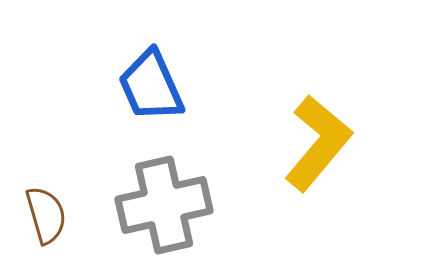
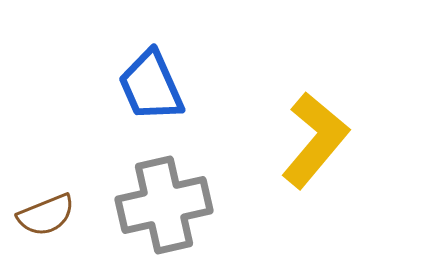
yellow L-shape: moved 3 px left, 3 px up
brown semicircle: rotated 84 degrees clockwise
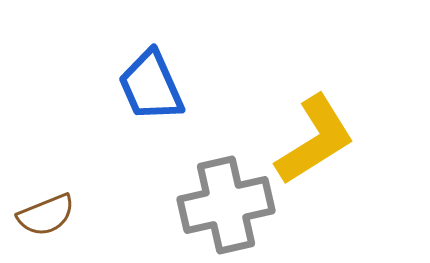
yellow L-shape: rotated 18 degrees clockwise
gray cross: moved 62 px right
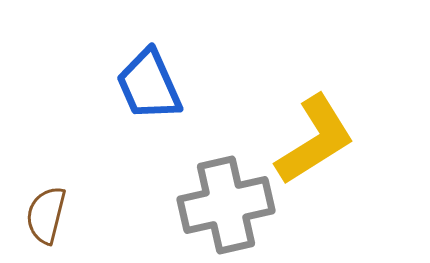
blue trapezoid: moved 2 px left, 1 px up
brown semicircle: rotated 126 degrees clockwise
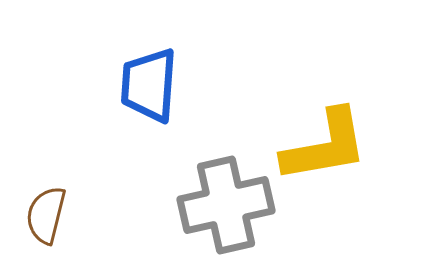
blue trapezoid: rotated 28 degrees clockwise
yellow L-shape: moved 10 px right, 6 px down; rotated 22 degrees clockwise
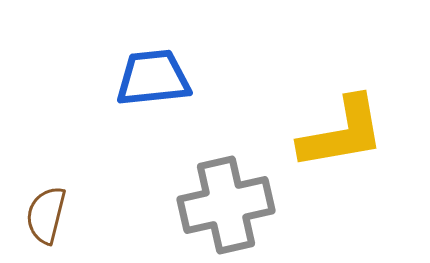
blue trapezoid: moved 4 px right, 7 px up; rotated 80 degrees clockwise
yellow L-shape: moved 17 px right, 13 px up
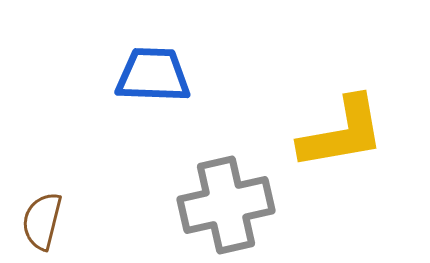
blue trapezoid: moved 3 px up; rotated 8 degrees clockwise
brown semicircle: moved 4 px left, 6 px down
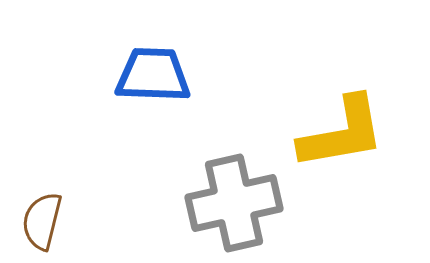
gray cross: moved 8 px right, 2 px up
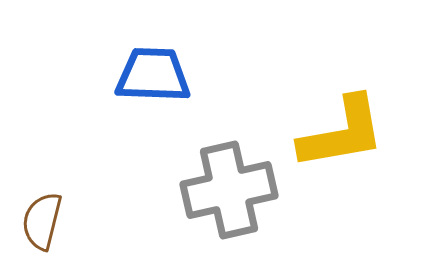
gray cross: moved 5 px left, 13 px up
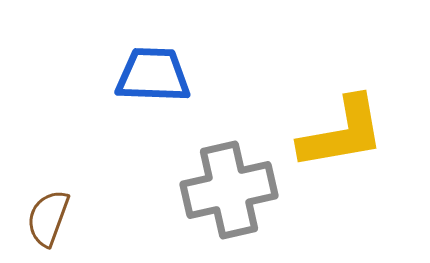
brown semicircle: moved 6 px right, 3 px up; rotated 6 degrees clockwise
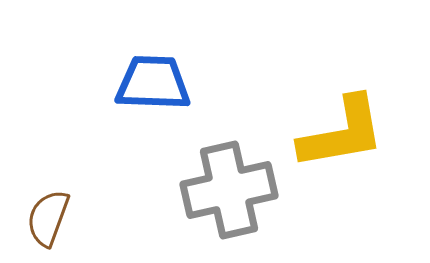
blue trapezoid: moved 8 px down
